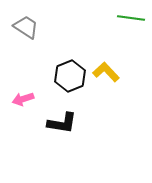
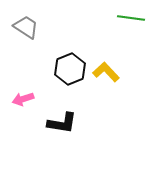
black hexagon: moved 7 px up
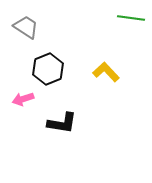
black hexagon: moved 22 px left
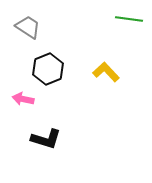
green line: moved 2 px left, 1 px down
gray trapezoid: moved 2 px right
pink arrow: rotated 30 degrees clockwise
black L-shape: moved 16 px left, 16 px down; rotated 8 degrees clockwise
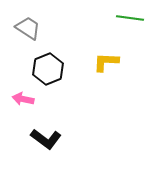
green line: moved 1 px right, 1 px up
gray trapezoid: moved 1 px down
yellow L-shape: moved 10 px up; rotated 44 degrees counterclockwise
black L-shape: rotated 20 degrees clockwise
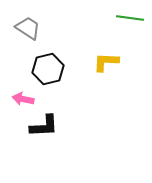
black hexagon: rotated 8 degrees clockwise
black L-shape: moved 2 px left, 13 px up; rotated 40 degrees counterclockwise
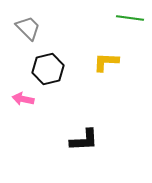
gray trapezoid: rotated 12 degrees clockwise
black L-shape: moved 40 px right, 14 px down
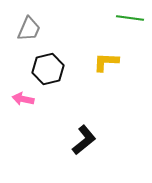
gray trapezoid: moved 1 px right, 1 px down; rotated 68 degrees clockwise
black L-shape: rotated 36 degrees counterclockwise
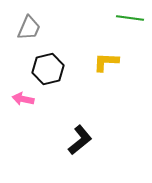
gray trapezoid: moved 1 px up
black L-shape: moved 4 px left
